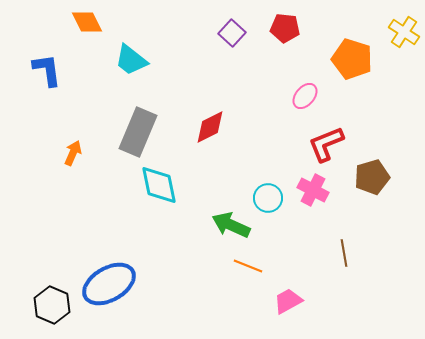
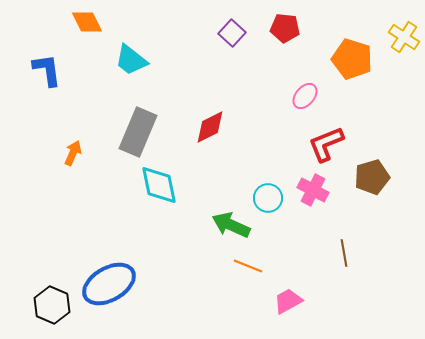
yellow cross: moved 5 px down
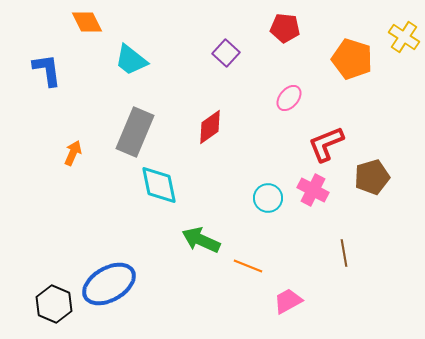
purple square: moved 6 px left, 20 px down
pink ellipse: moved 16 px left, 2 px down
red diamond: rotated 9 degrees counterclockwise
gray rectangle: moved 3 px left
green arrow: moved 30 px left, 15 px down
black hexagon: moved 2 px right, 1 px up
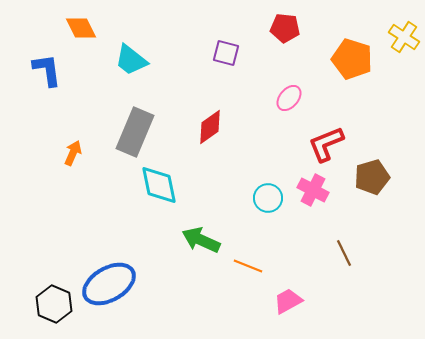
orange diamond: moved 6 px left, 6 px down
purple square: rotated 28 degrees counterclockwise
brown line: rotated 16 degrees counterclockwise
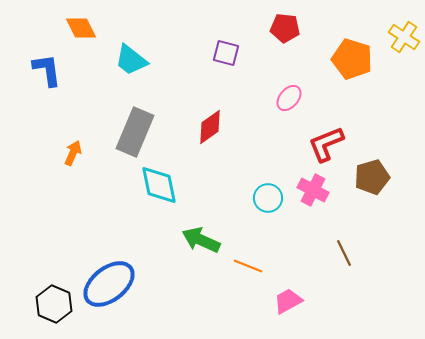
blue ellipse: rotated 8 degrees counterclockwise
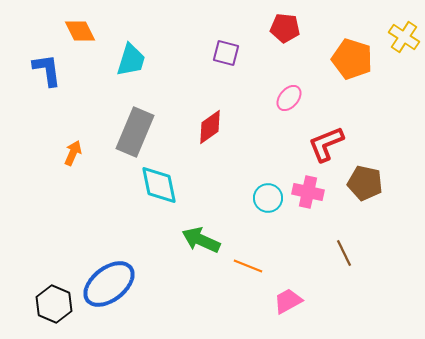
orange diamond: moved 1 px left, 3 px down
cyan trapezoid: rotated 111 degrees counterclockwise
brown pentagon: moved 7 px left, 6 px down; rotated 28 degrees clockwise
pink cross: moved 5 px left, 2 px down; rotated 16 degrees counterclockwise
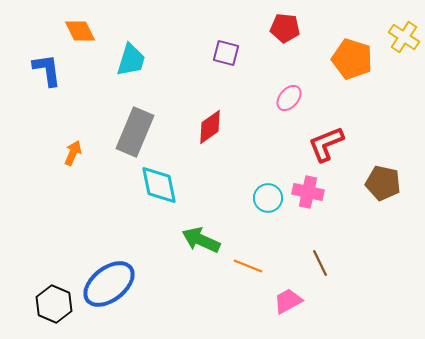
brown pentagon: moved 18 px right
brown line: moved 24 px left, 10 px down
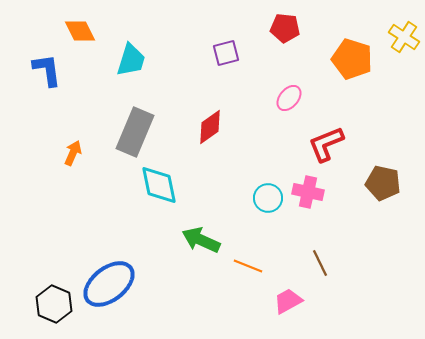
purple square: rotated 28 degrees counterclockwise
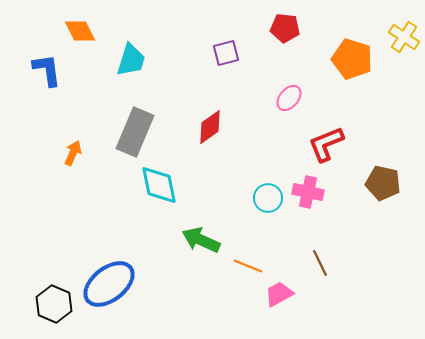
pink trapezoid: moved 9 px left, 7 px up
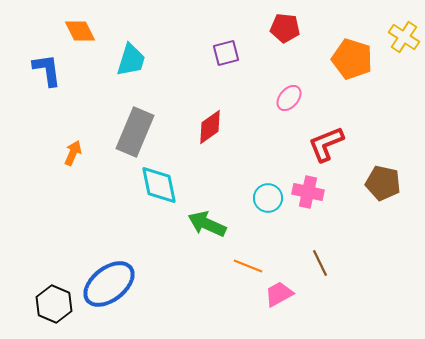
green arrow: moved 6 px right, 16 px up
